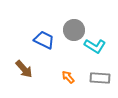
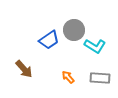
blue trapezoid: moved 5 px right; rotated 120 degrees clockwise
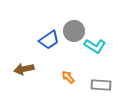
gray circle: moved 1 px down
brown arrow: rotated 120 degrees clockwise
gray rectangle: moved 1 px right, 7 px down
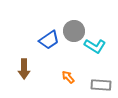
brown arrow: rotated 78 degrees counterclockwise
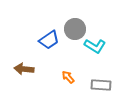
gray circle: moved 1 px right, 2 px up
brown arrow: rotated 96 degrees clockwise
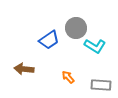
gray circle: moved 1 px right, 1 px up
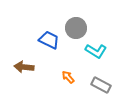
blue trapezoid: rotated 120 degrees counterclockwise
cyan L-shape: moved 1 px right, 5 px down
brown arrow: moved 2 px up
gray rectangle: rotated 24 degrees clockwise
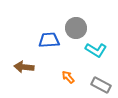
blue trapezoid: rotated 30 degrees counterclockwise
cyan L-shape: moved 1 px up
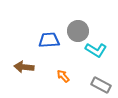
gray circle: moved 2 px right, 3 px down
orange arrow: moved 5 px left, 1 px up
